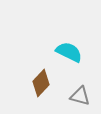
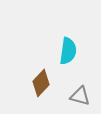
cyan semicircle: moved 1 px left, 1 px up; rotated 72 degrees clockwise
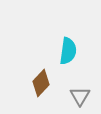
gray triangle: rotated 45 degrees clockwise
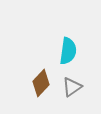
gray triangle: moved 8 px left, 9 px up; rotated 25 degrees clockwise
